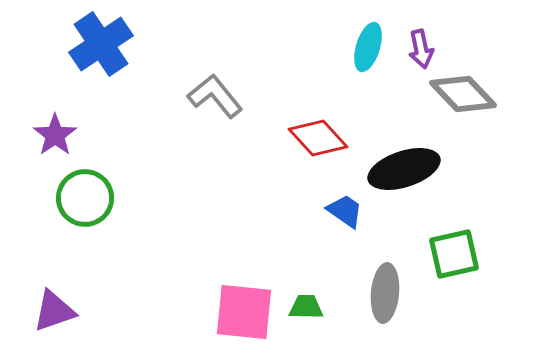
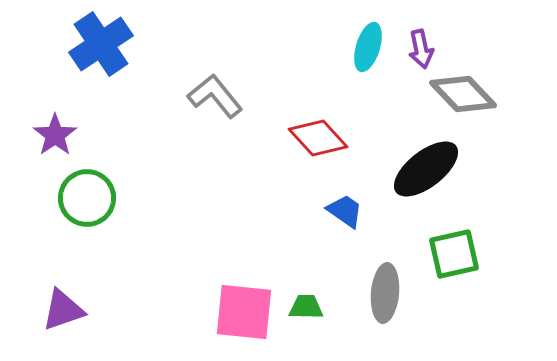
black ellipse: moved 22 px right; rotated 20 degrees counterclockwise
green circle: moved 2 px right
purple triangle: moved 9 px right, 1 px up
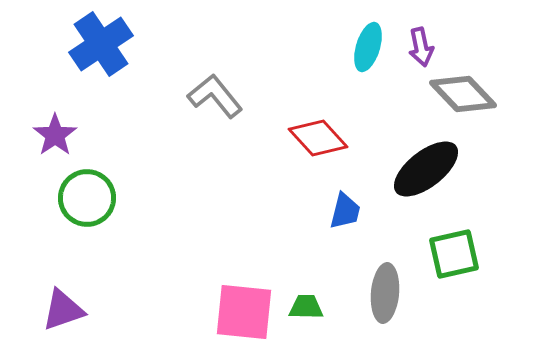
purple arrow: moved 2 px up
blue trapezoid: rotated 69 degrees clockwise
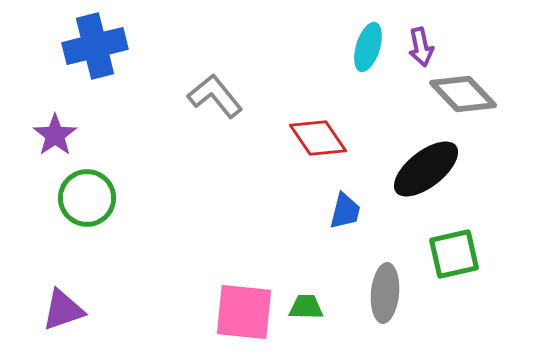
blue cross: moved 6 px left, 2 px down; rotated 20 degrees clockwise
red diamond: rotated 8 degrees clockwise
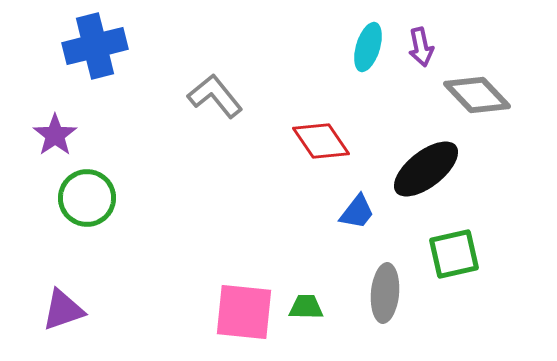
gray diamond: moved 14 px right, 1 px down
red diamond: moved 3 px right, 3 px down
blue trapezoid: moved 12 px right, 1 px down; rotated 24 degrees clockwise
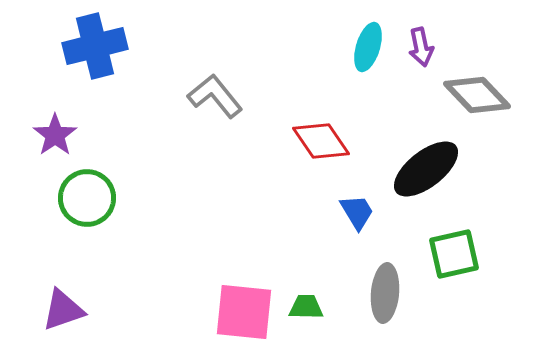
blue trapezoid: rotated 69 degrees counterclockwise
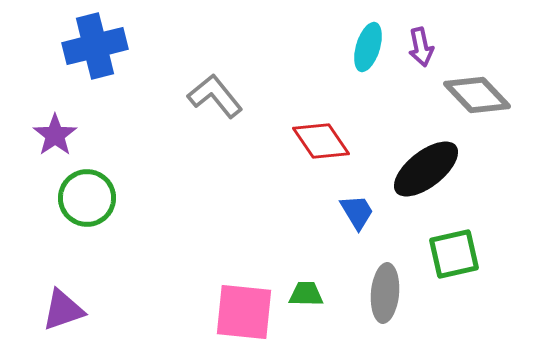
green trapezoid: moved 13 px up
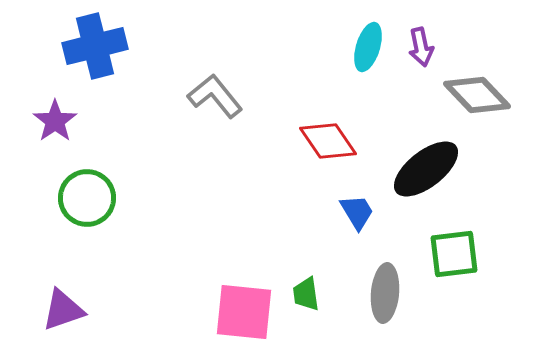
purple star: moved 14 px up
red diamond: moved 7 px right
green square: rotated 6 degrees clockwise
green trapezoid: rotated 99 degrees counterclockwise
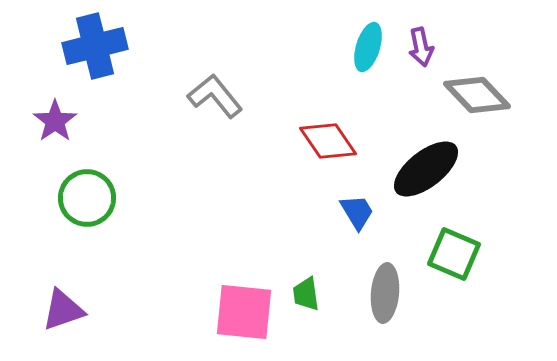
green square: rotated 30 degrees clockwise
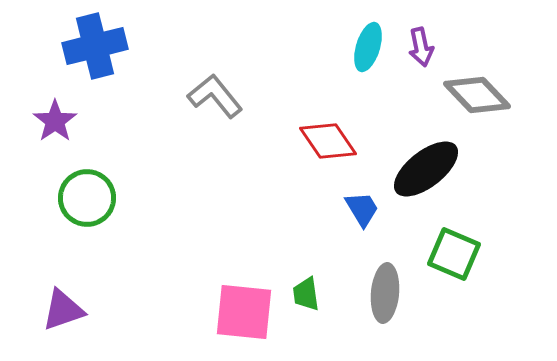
blue trapezoid: moved 5 px right, 3 px up
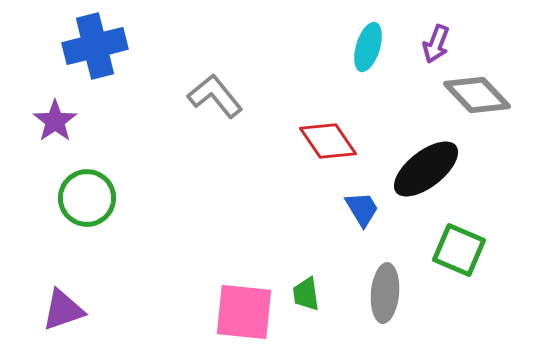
purple arrow: moved 15 px right, 3 px up; rotated 33 degrees clockwise
green square: moved 5 px right, 4 px up
